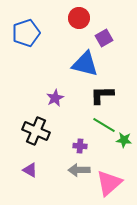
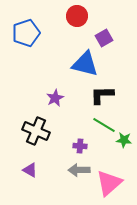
red circle: moved 2 px left, 2 px up
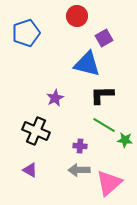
blue triangle: moved 2 px right
green star: moved 1 px right
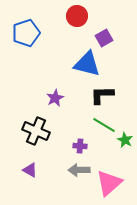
green star: rotated 21 degrees clockwise
